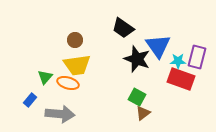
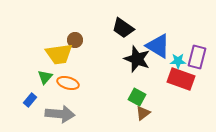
blue triangle: rotated 24 degrees counterclockwise
yellow trapezoid: moved 18 px left, 11 px up
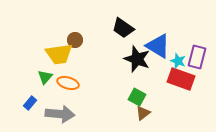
cyan star: rotated 21 degrees clockwise
blue rectangle: moved 3 px down
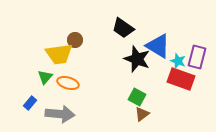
brown triangle: moved 1 px left, 1 px down
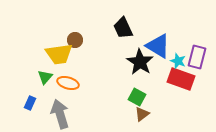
black trapezoid: rotated 30 degrees clockwise
black star: moved 3 px right, 3 px down; rotated 12 degrees clockwise
blue rectangle: rotated 16 degrees counterclockwise
gray arrow: rotated 112 degrees counterclockwise
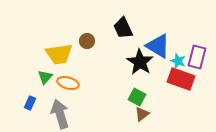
brown circle: moved 12 px right, 1 px down
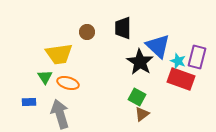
black trapezoid: rotated 25 degrees clockwise
brown circle: moved 9 px up
blue triangle: rotated 12 degrees clockwise
green triangle: rotated 14 degrees counterclockwise
blue rectangle: moved 1 px left, 1 px up; rotated 64 degrees clockwise
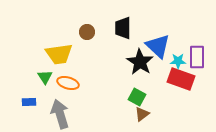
purple rectangle: rotated 15 degrees counterclockwise
cyan star: rotated 21 degrees counterclockwise
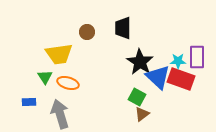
blue triangle: moved 31 px down
